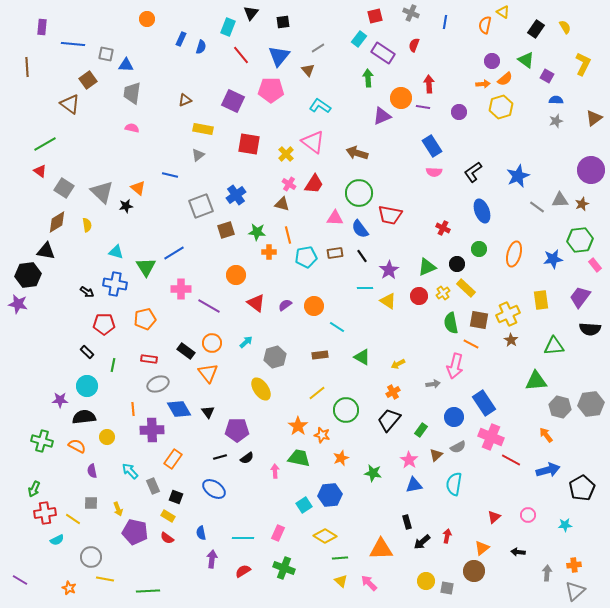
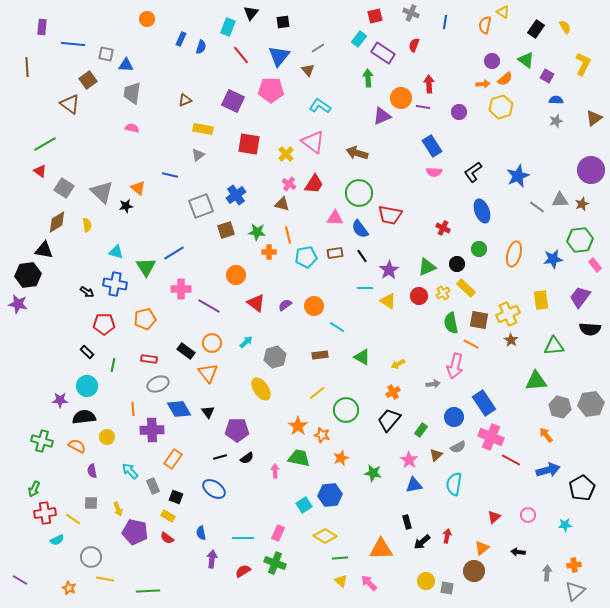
black triangle at (46, 251): moved 2 px left, 1 px up
green cross at (284, 568): moved 9 px left, 5 px up
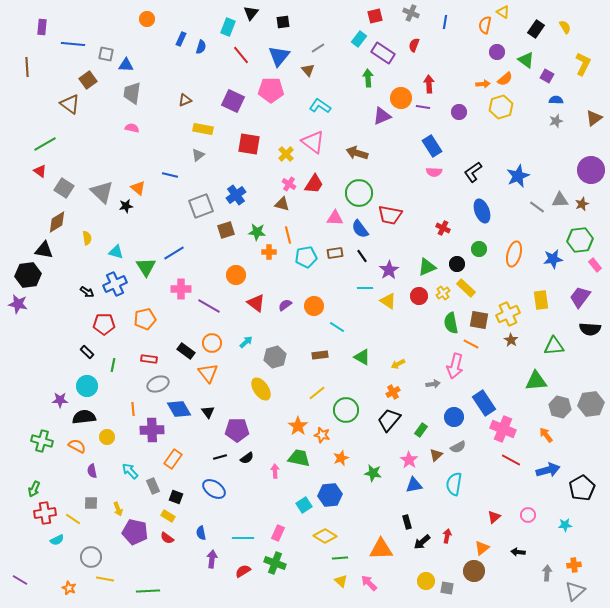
purple circle at (492, 61): moved 5 px right, 9 px up
yellow semicircle at (87, 225): moved 13 px down
blue cross at (115, 284): rotated 35 degrees counterclockwise
pink cross at (491, 437): moved 12 px right, 8 px up
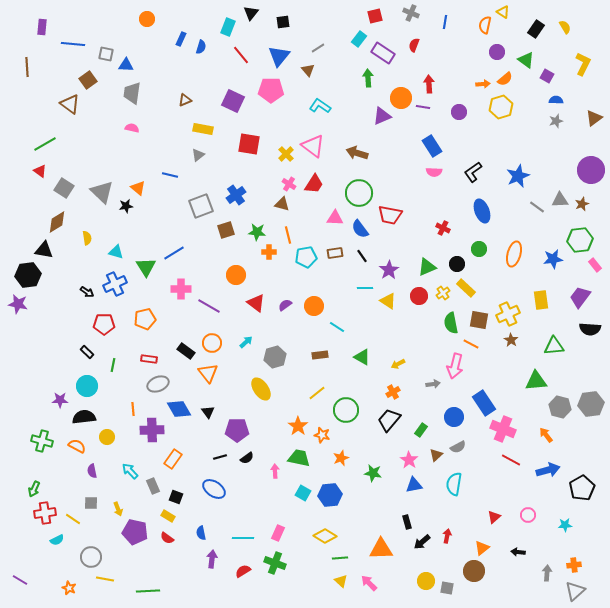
pink triangle at (313, 142): moved 4 px down
cyan square at (304, 505): moved 1 px left, 12 px up; rotated 28 degrees counterclockwise
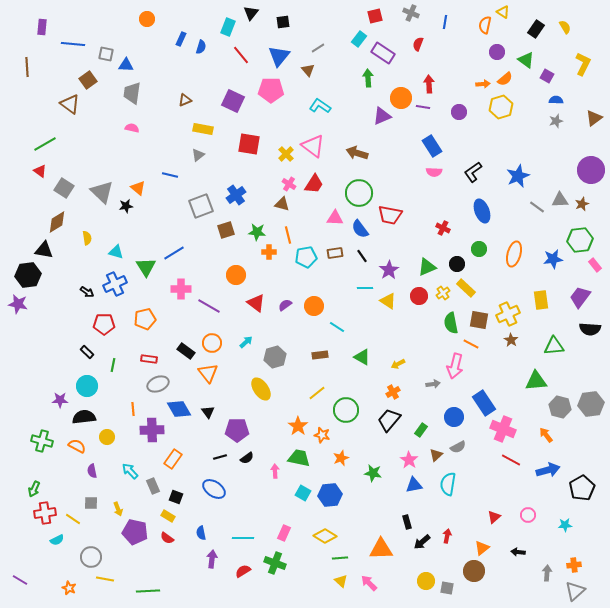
red semicircle at (414, 45): moved 4 px right, 1 px up
cyan semicircle at (454, 484): moved 6 px left
pink rectangle at (278, 533): moved 6 px right
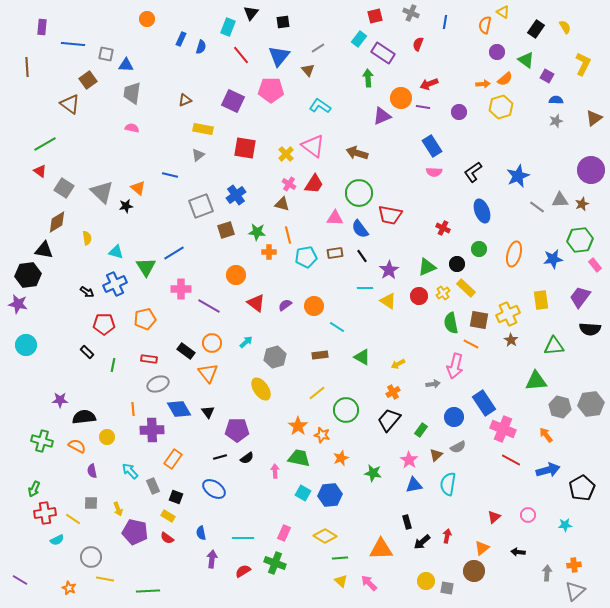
red arrow at (429, 84): rotated 108 degrees counterclockwise
red square at (249, 144): moved 4 px left, 4 px down
cyan circle at (87, 386): moved 61 px left, 41 px up
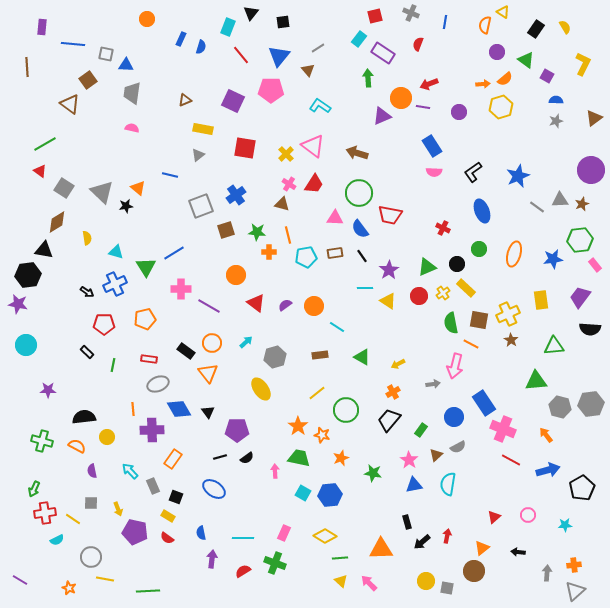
purple star at (60, 400): moved 12 px left, 10 px up
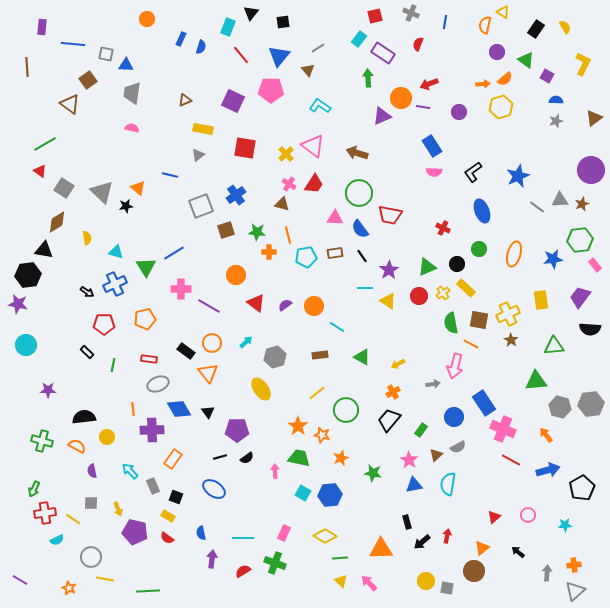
black arrow at (518, 552): rotated 32 degrees clockwise
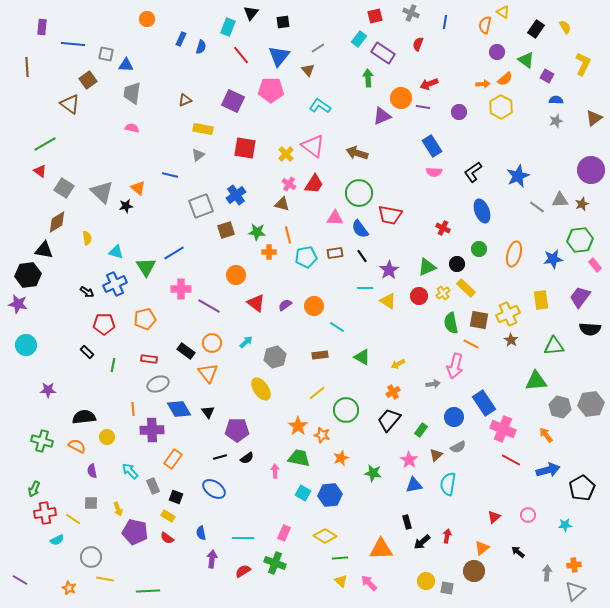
yellow hexagon at (501, 107): rotated 15 degrees counterclockwise
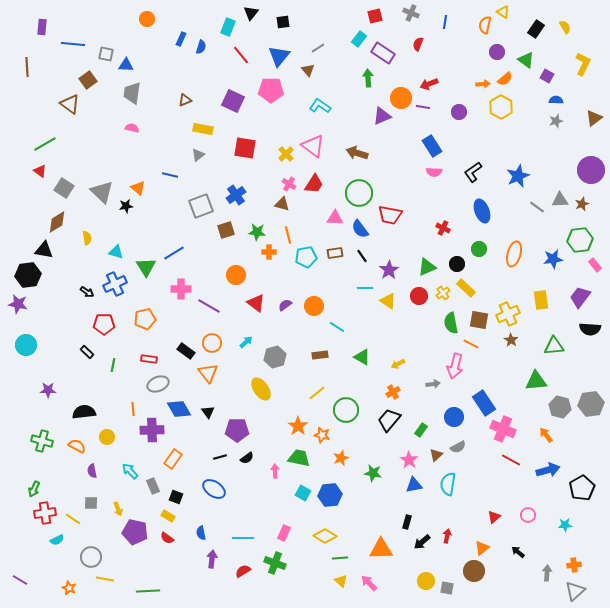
black semicircle at (84, 417): moved 5 px up
black rectangle at (407, 522): rotated 32 degrees clockwise
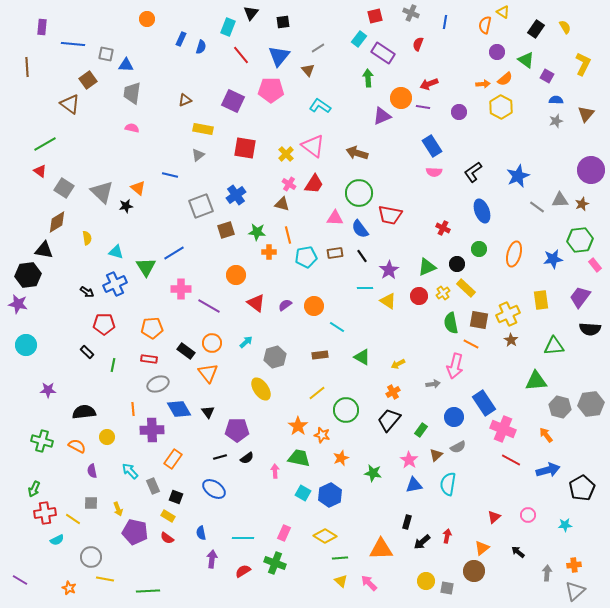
brown triangle at (594, 118): moved 8 px left, 4 px up; rotated 12 degrees counterclockwise
orange pentagon at (145, 319): moved 7 px right, 9 px down; rotated 10 degrees clockwise
blue hexagon at (330, 495): rotated 20 degrees counterclockwise
